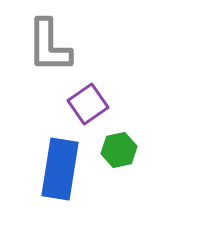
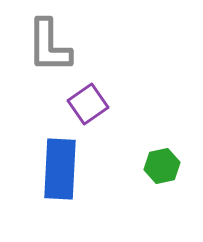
green hexagon: moved 43 px right, 16 px down
blue rectangle: rotated 6 degrees counterclockwise
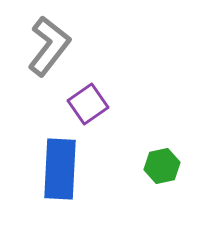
gray L-shape: rotated 142 degrees counterclockwise
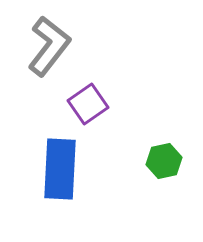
green hexagon: moved 2 px right, 5 px up
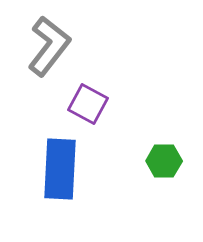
purple square: rotated 27 degrees counterclockwise
green hexagon: rotated 12 degrees clockwise
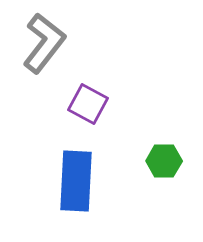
gray L-shape: moved 5 px left, 3 px up
blue rectangle: moved 16 px right, 12 px down
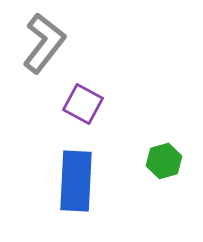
purple square: moved 5 px left
green hexagon: rotated 16 degrees counterclockwise
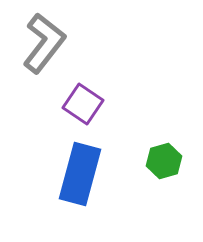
purple square: rotated 6 degrees clockwise
blue rectangle: moved 4 px right, 7 px up; rotated 12 degrees clockwise
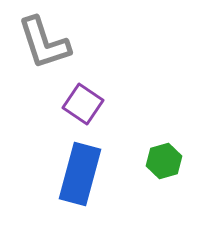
gray L-shape: rotated 124 degrees clockwise
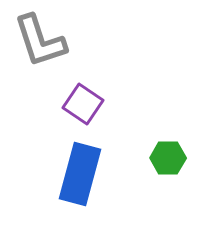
gray L-shape: moved 4 px left, 2 px up
green hexagon: moved 4 px right, 3 px up; rotated 16 degrees clockwise
